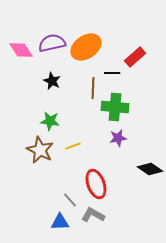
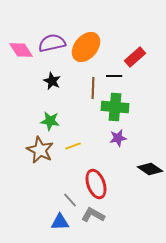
orange ellipse: rotated 16 degrees counterclockwise
black line: moved 2 px right, 3 px down
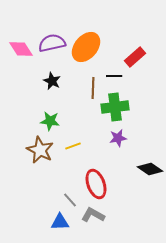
pink diamond: moved 1 px up
green cross: rotated 12 degrees counterclockwise
